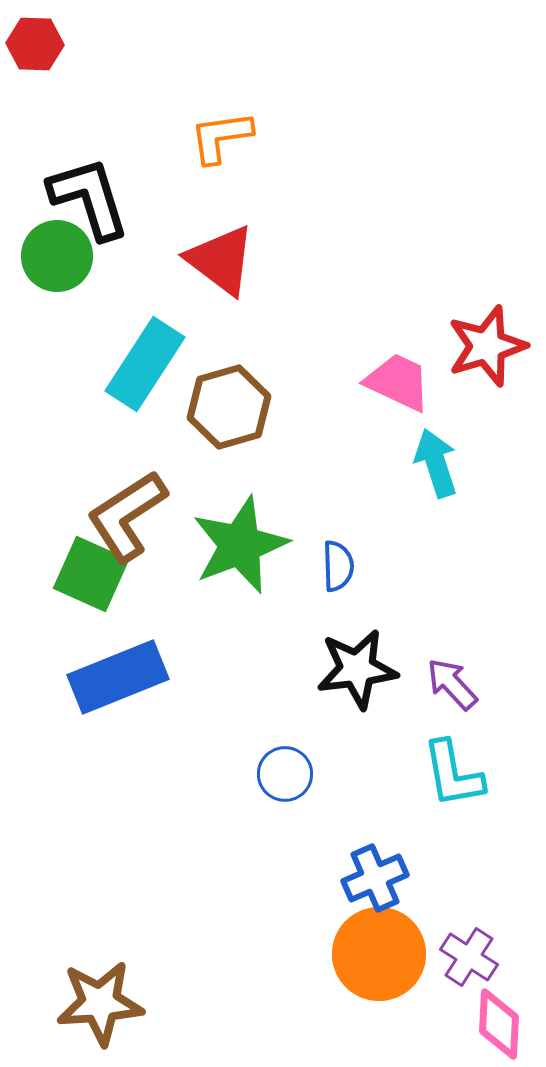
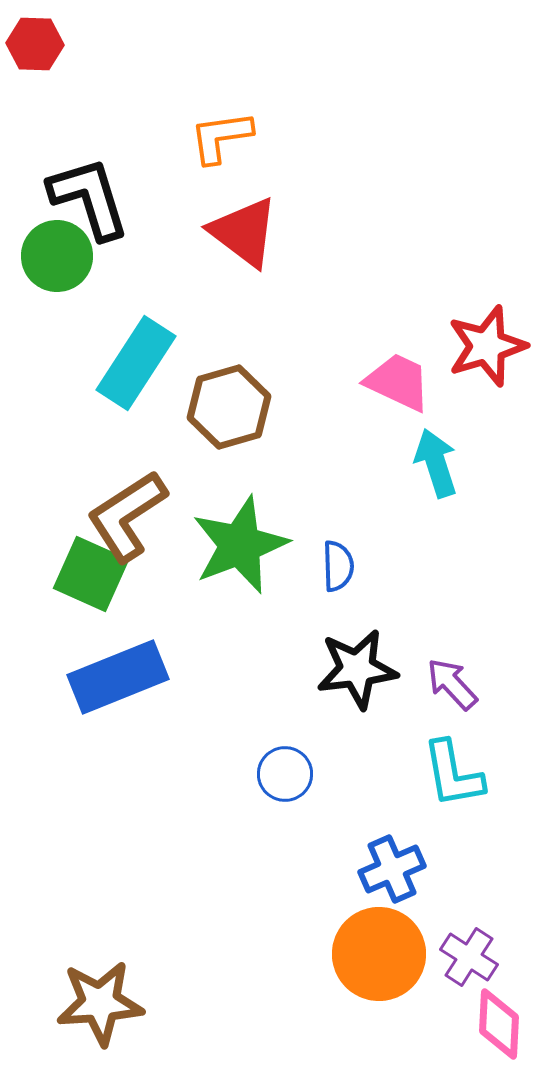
red triangle: moved 23 px right, 28 px up
cyan rectangle: moved 9 px left, 1 px up
blue cross: moved 17 px right, 9 px up
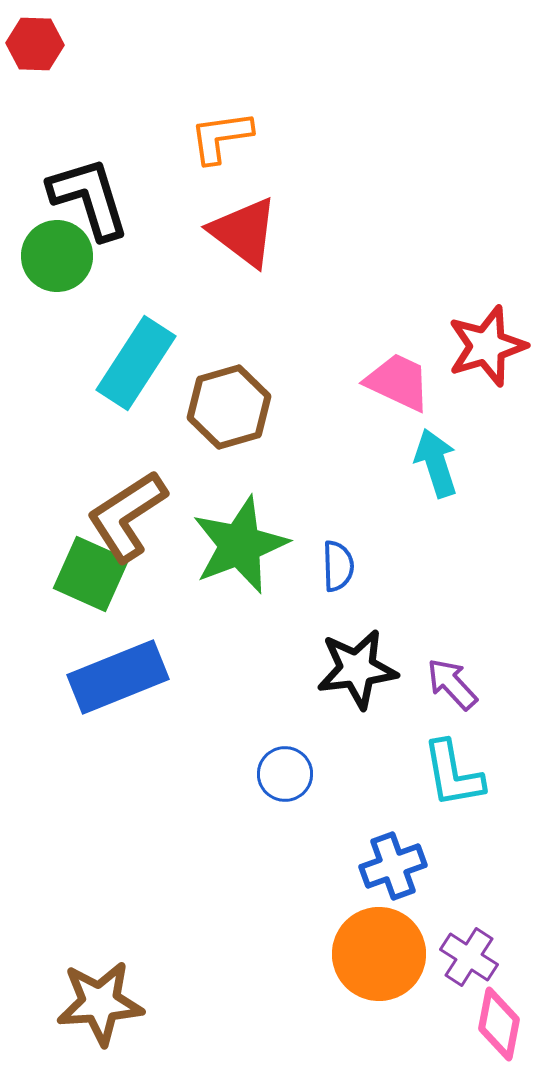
blue cross: moved 1 px right, 3 px up; rotated 4 degrees clockwise
pink diamond: rotated 8 degrees clockwise
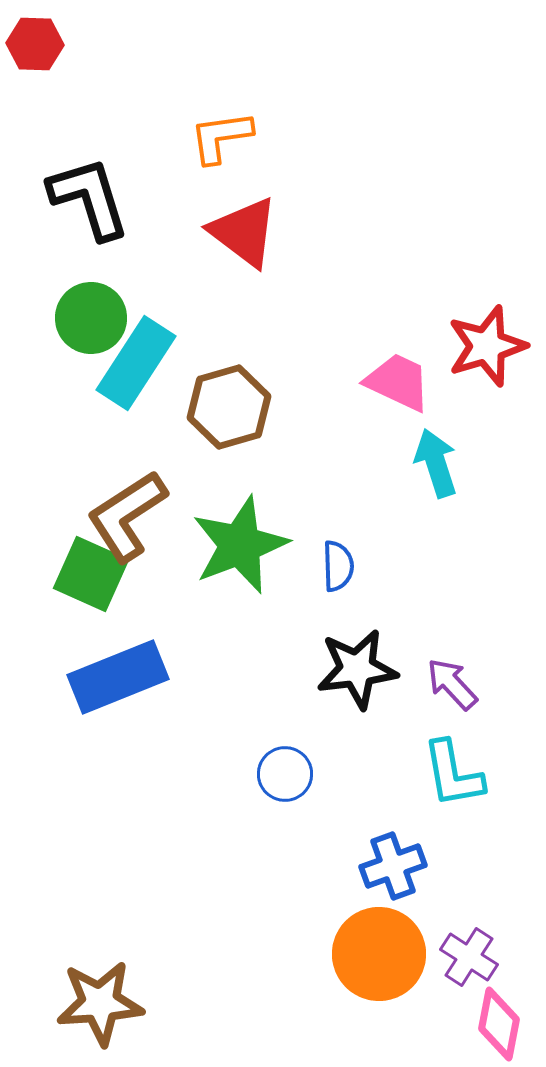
green circle: moved 34 px right, 62 px down
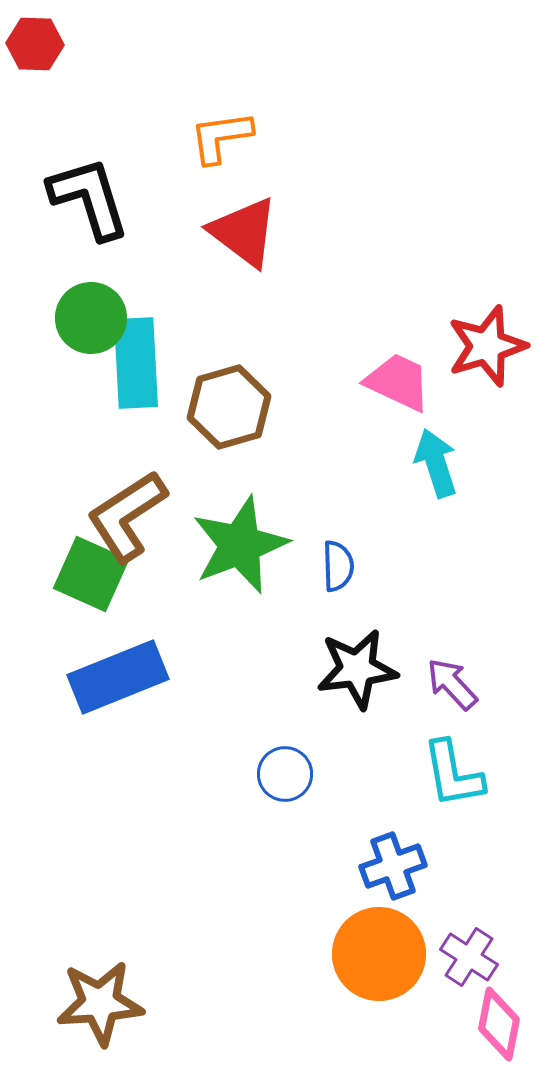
cyan rectangle: rotated 36 degrees counterclockwise
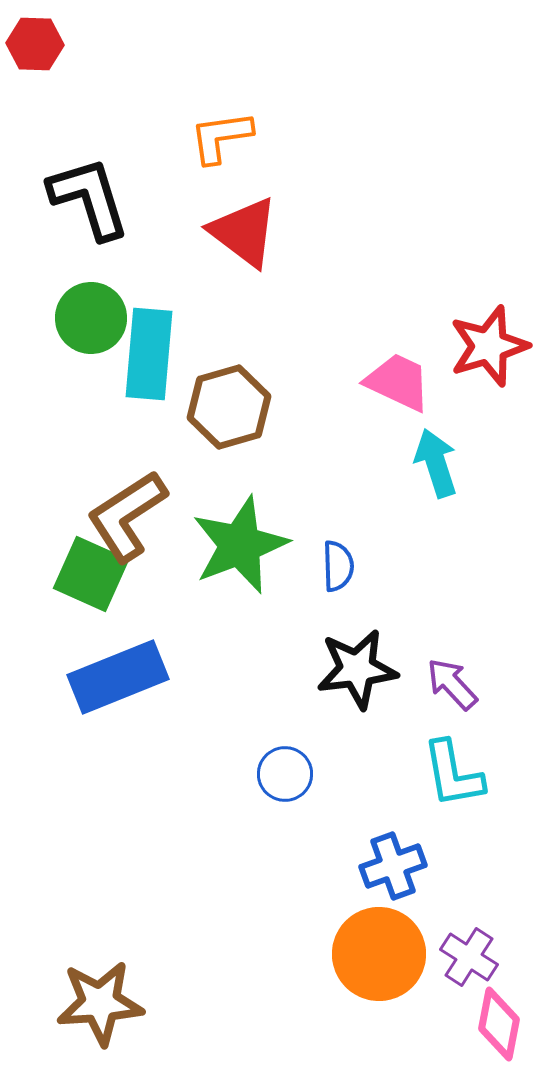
red star: moved 2 px right
cyan rectangle: moved 13 px right, 9 px up; rotated 8 degrees clockwise
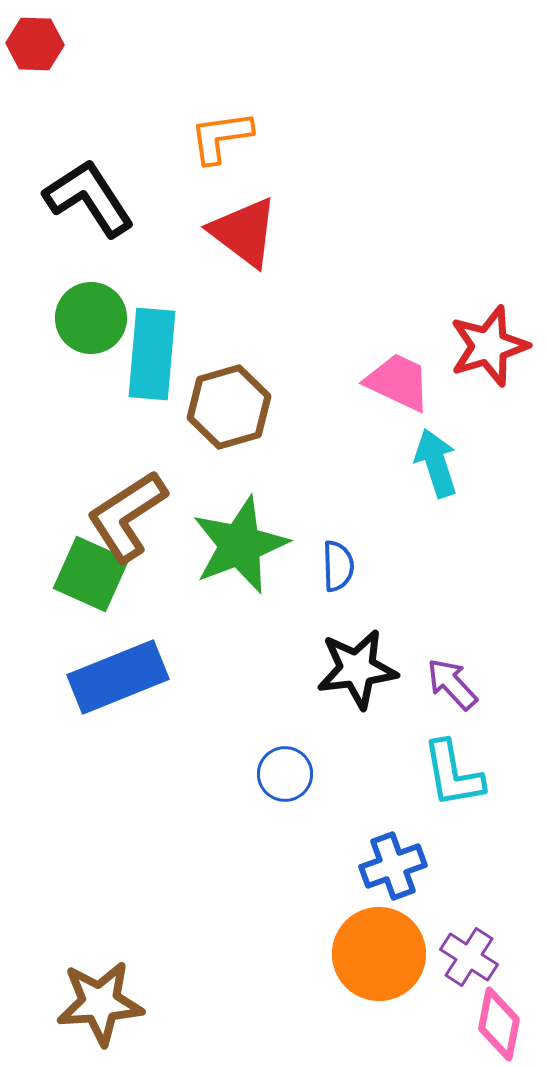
black L-shape: rotated 16 degrees counterclockwise
cyan rectangle: moved 3 px right
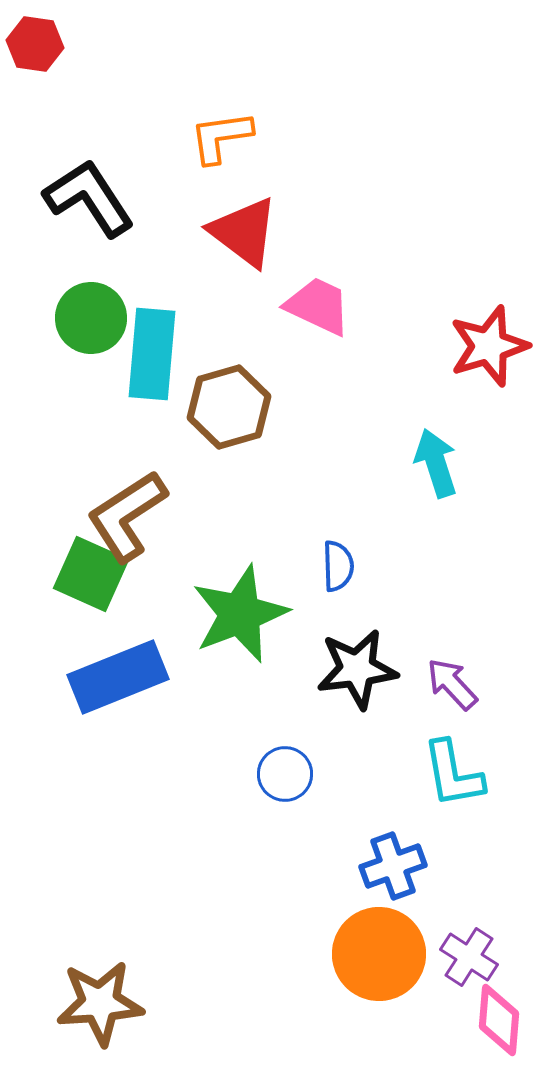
red hexagon: rotated 6 degrees clockwise
pink trapezoid: moved 80 px left, 76 px up
green star: moved 69 px down
pink diamond: moved 4 px up; rotated 6 degrees counterclockwise
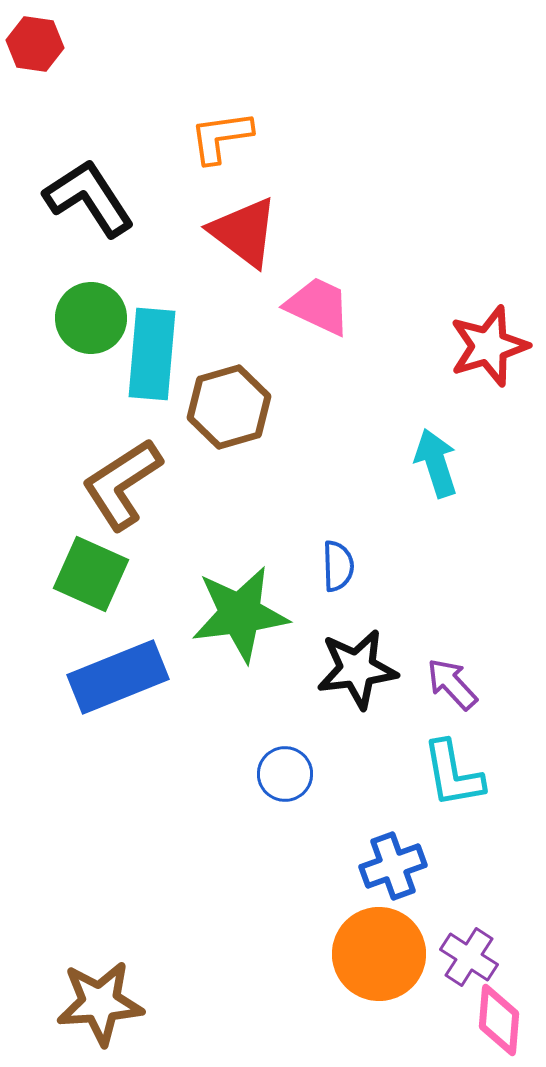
brown L-shape: moved 5 px left, 32 px up
green star: rotated 14 degrees clockwise
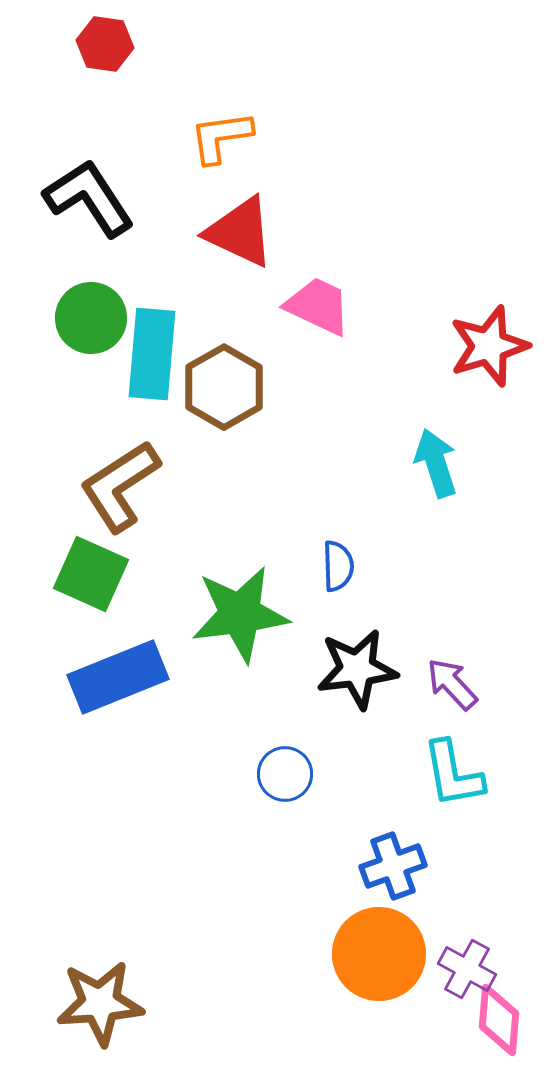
red hexagon: moved 70 px right
red triangle: moved 4 px left; rotated 12 degrees counterclockwise
brown hexagon: moved 5 px left, 20 px up; rotated 14 degrees counterclockwise
brown L-shape: moved 2 px left, 2 px down
purple cross: moved 2 px left, 12 px down; rotated 4 degrees counterclockwise
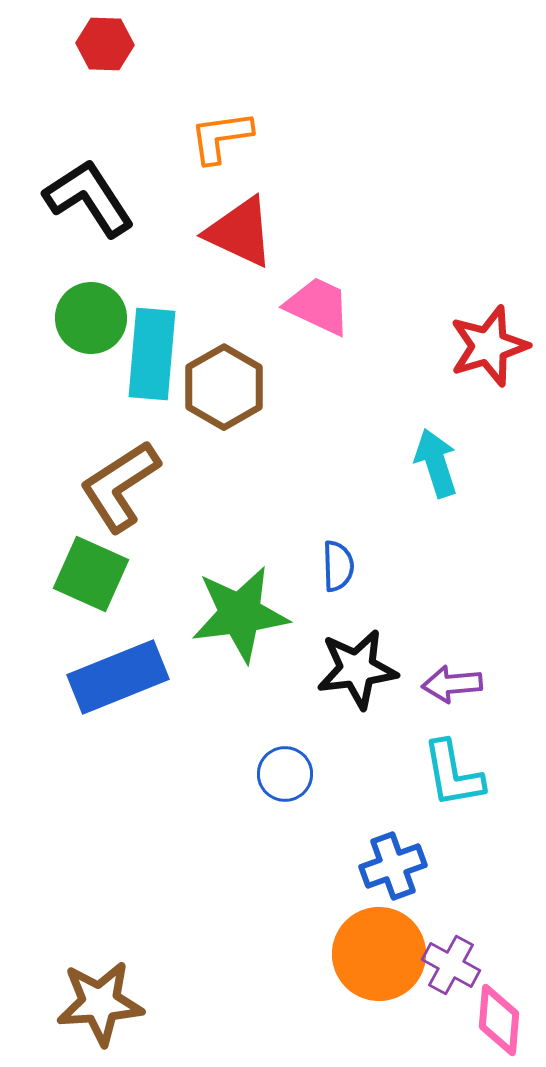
red hexagon: rotated 6 degrees counterclockwise
purple arrow: rotated 52 degrees counterclockwise
purple cross: moved 16 px left, 4 px up
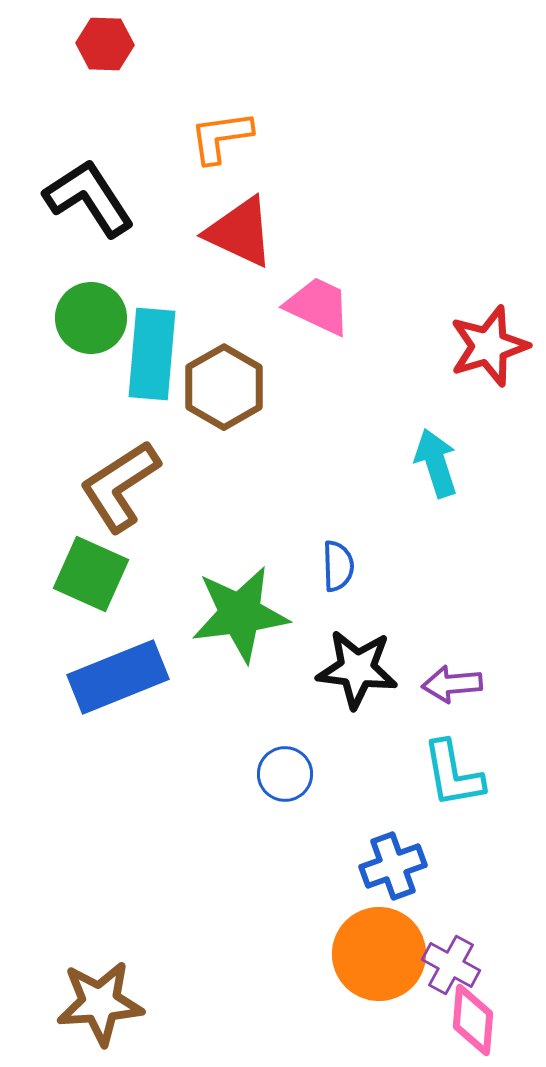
black star: rotated 14 degrees clockwise
pink diamond: moved 26 px left
